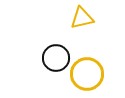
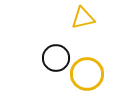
yellow triangle: moved 1 px right
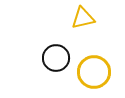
yellow circle: moved 7 px right, 2 px up
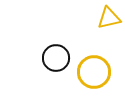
yellow triangle: moved 26 px right
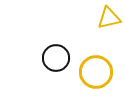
yellow circle: moved 2 px right
